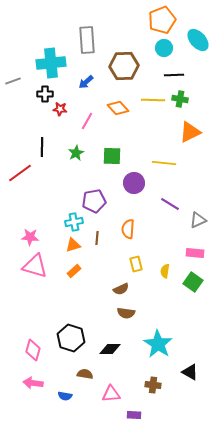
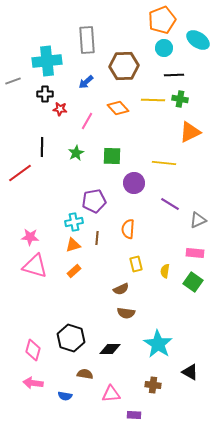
cyan ellipse at (198, 40): rotated 15 degrees counterclockwise
cyan cross at (51, 63): moved 4 px left, 2 px up
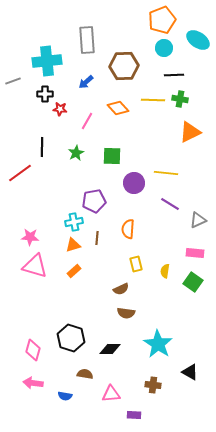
yellow line at (164, 163): moved 2 px right, 10 px down
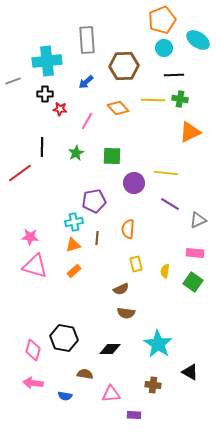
black hexagon at (71, 338): moved 7 px left; rotated 8 degrees counterclockwise
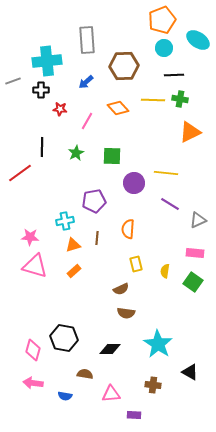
black cross at (45, 94): moved 4 px left, 4 px up
cyan cross at (74, 222): moved 9 px left, 1 px up
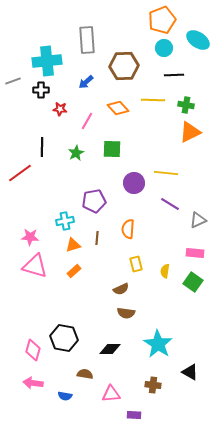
green cross at (180, 99): moved 6 px right, 6 px down
green square at (112, 156): moved 7 px up
